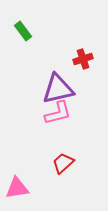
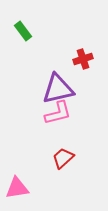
red trapezoid: moved 5 px up
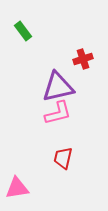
purple triangle: moved 2 px up
red trapezoid: rotated 35 degrees counterclockwise
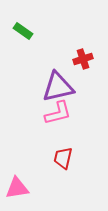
green rectangle: rotated 18 degrees counterclockwise
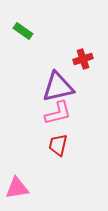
red trapezoid: moved 5 px left, 13 px up
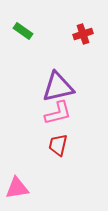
red cross: moved 25 px up
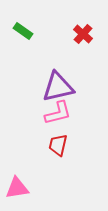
red cross: rotated 30 degrees counterclockwise
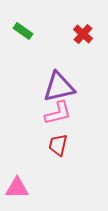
purple triangle: moved 1 px right
pink triangle: rotated 10 degrees clockwise
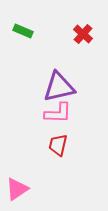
green rectangle: rotated 12 degrees counterclockwise
pink L-shape: rotated 16 degrees clockwise
pink triangle: moved 1 px down; rotated 35 degrees counterclockwise
